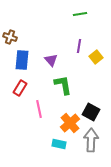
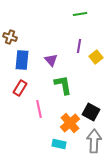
gray arrow: moved 3 px right, 1 px down
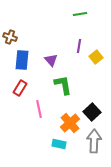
black square: moved 1 px right; rotated 18 degrees clockwise
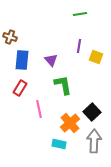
yellow square: rotated 32 degrees counterclockwise
